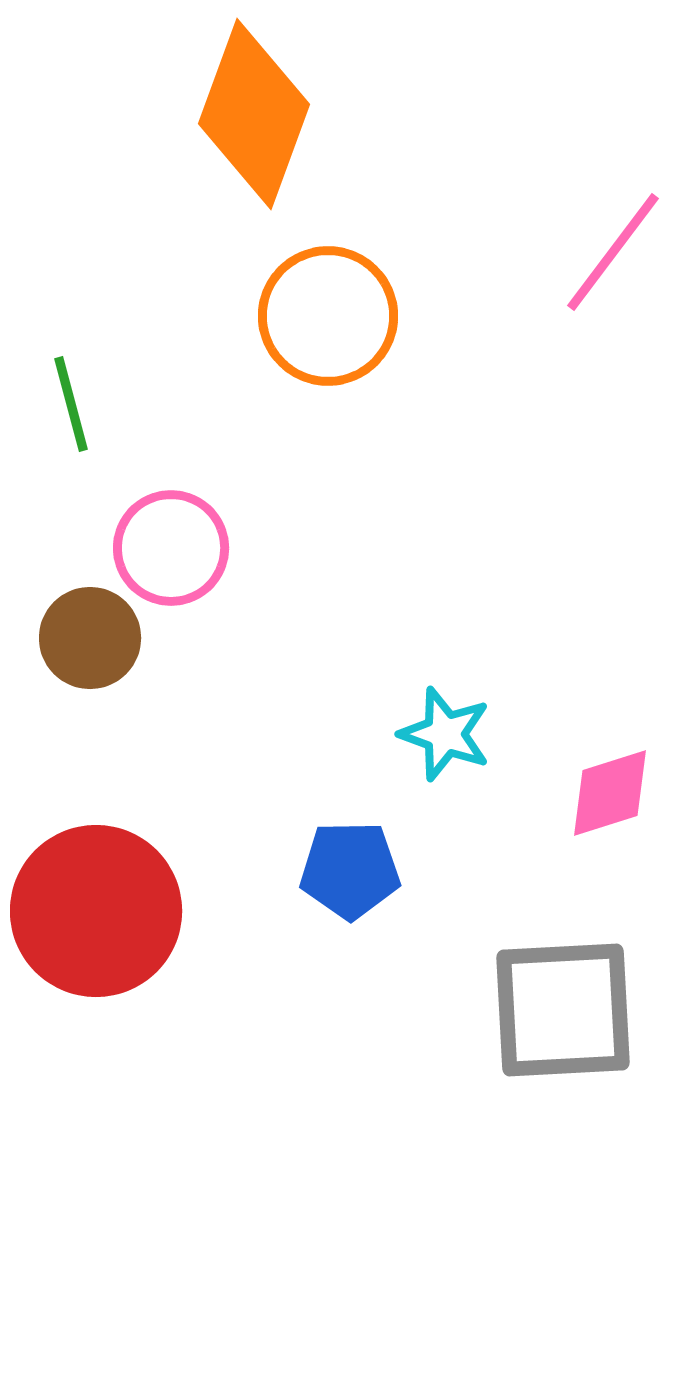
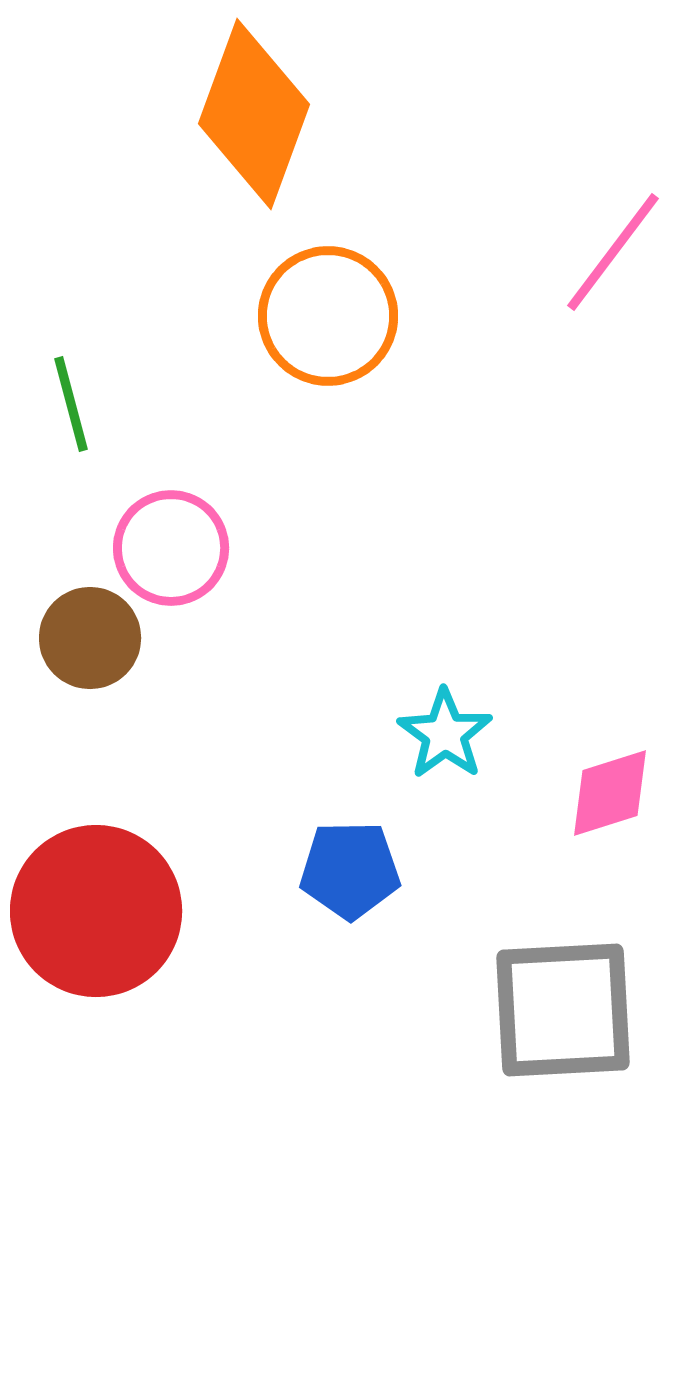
cyan star: rotated 16 degrees clockwise
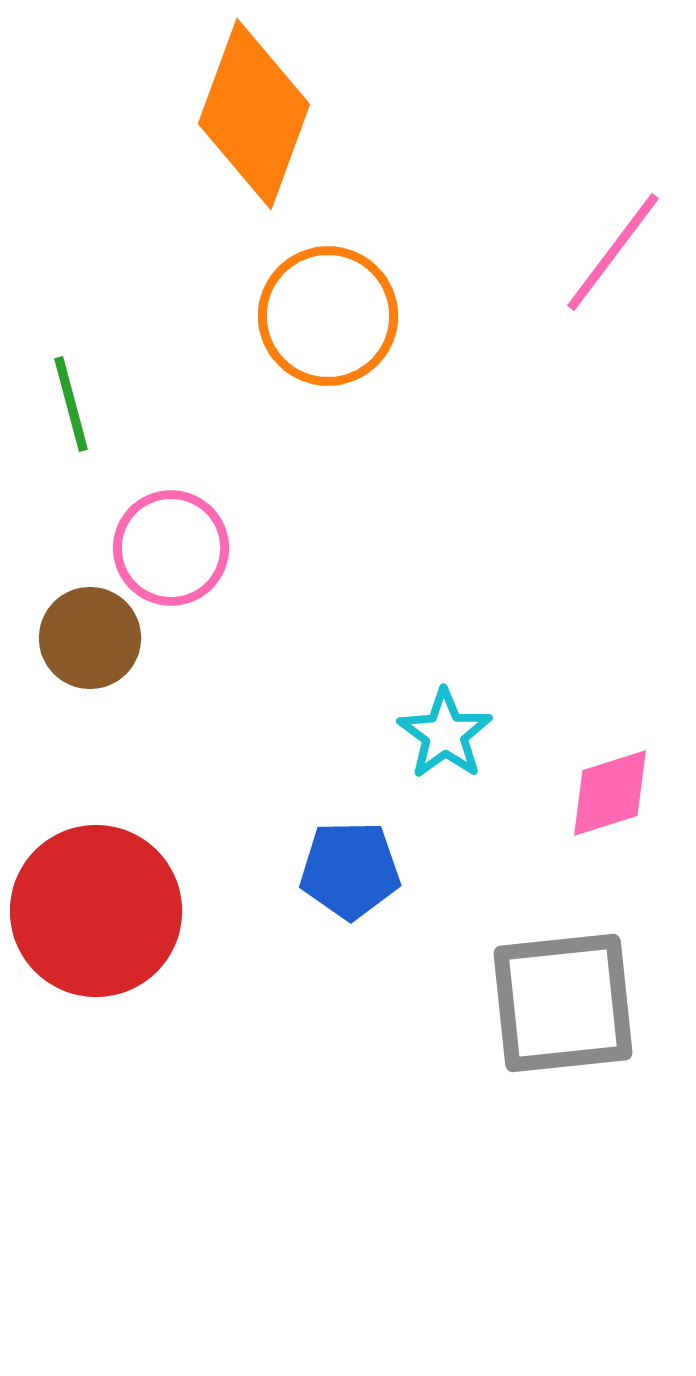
gray square: moved 7 px up; rotated 3 degrees counterclockwise
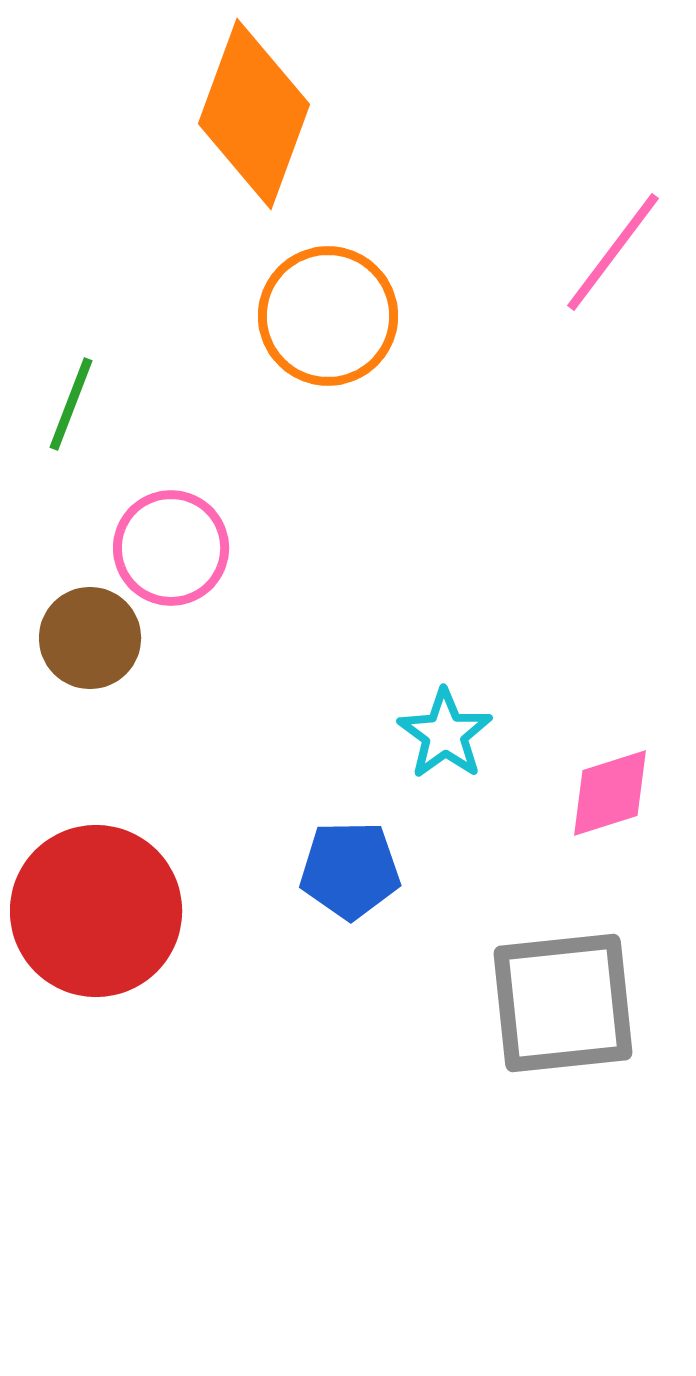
green line: rotated 36 degrees clockwise
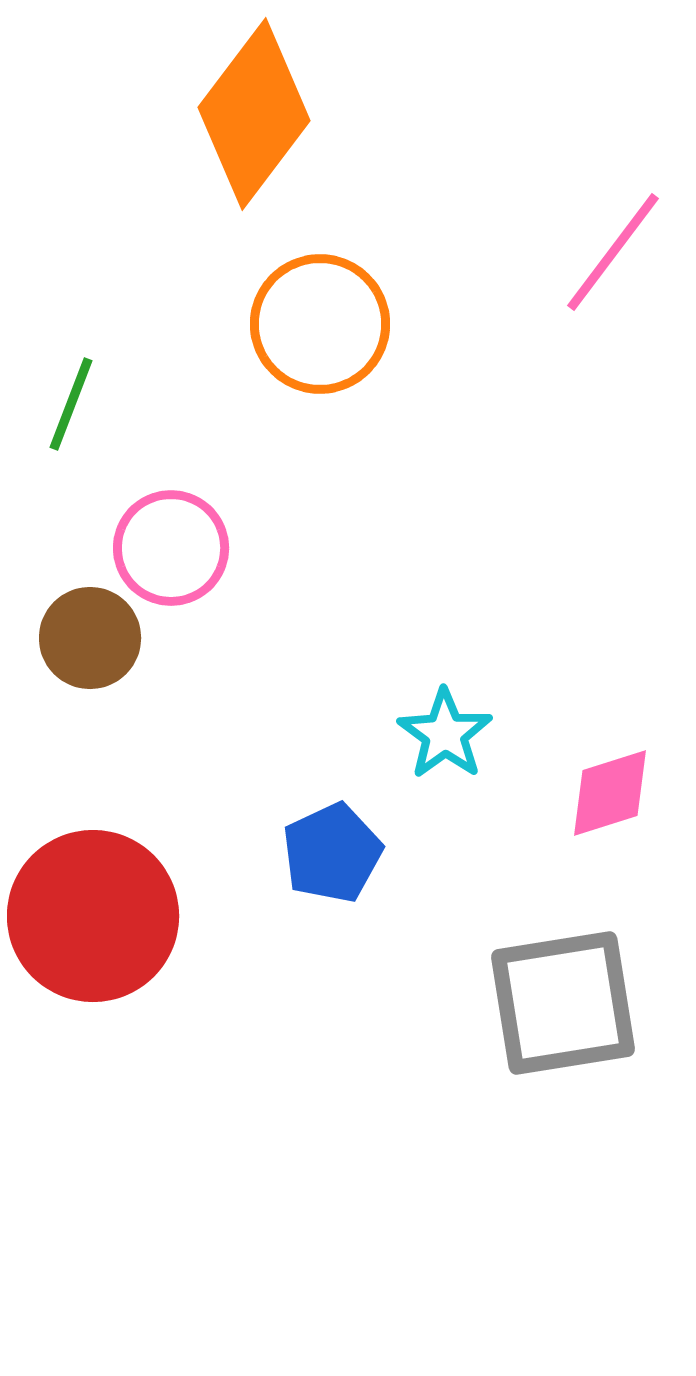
orange diamond: rotated 17 degrees clockwise
orange circle: moved 8 px left, 8 px down
blue pentagon: moved 18 px left, 17 px up; rotated 24 degrees counterclockwise
red circle: moved 3 px left, 5 px down
gray square: rotated 3 degrees counterclockwise
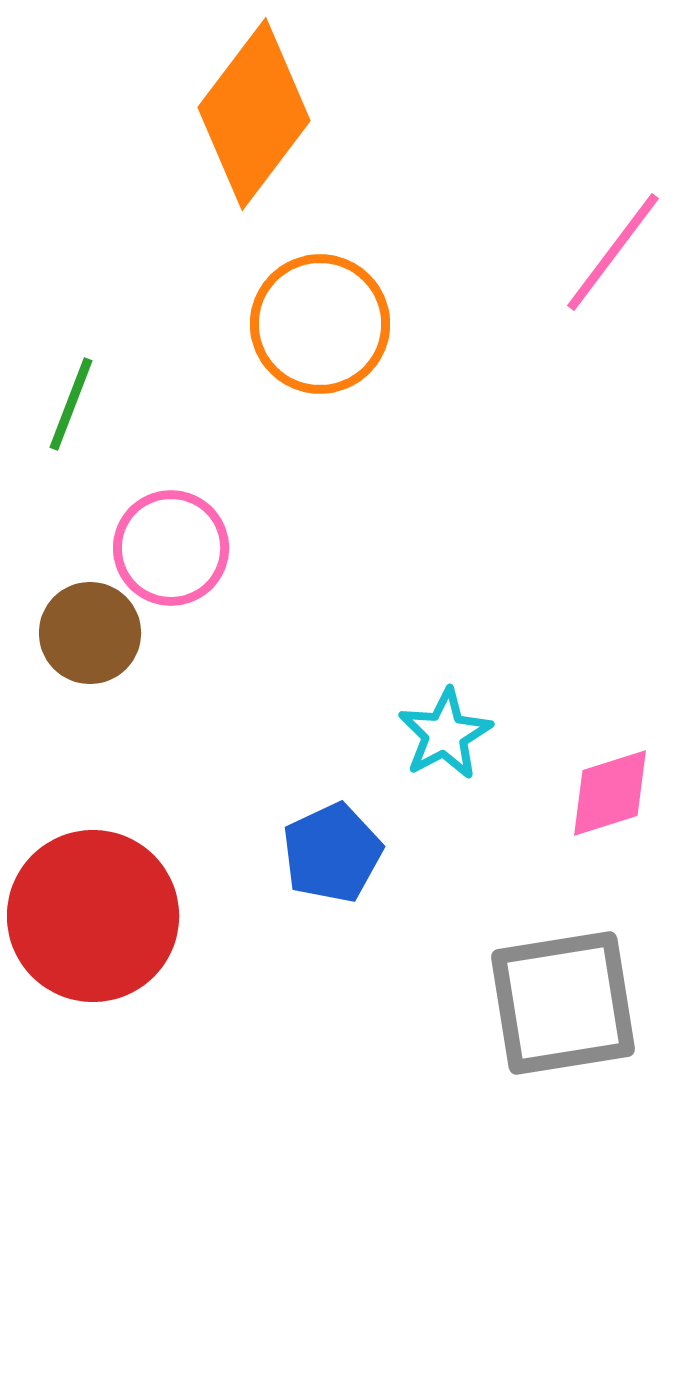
brown circle: moved 5 px up
cyan star: rotated 8 degrees clockwise
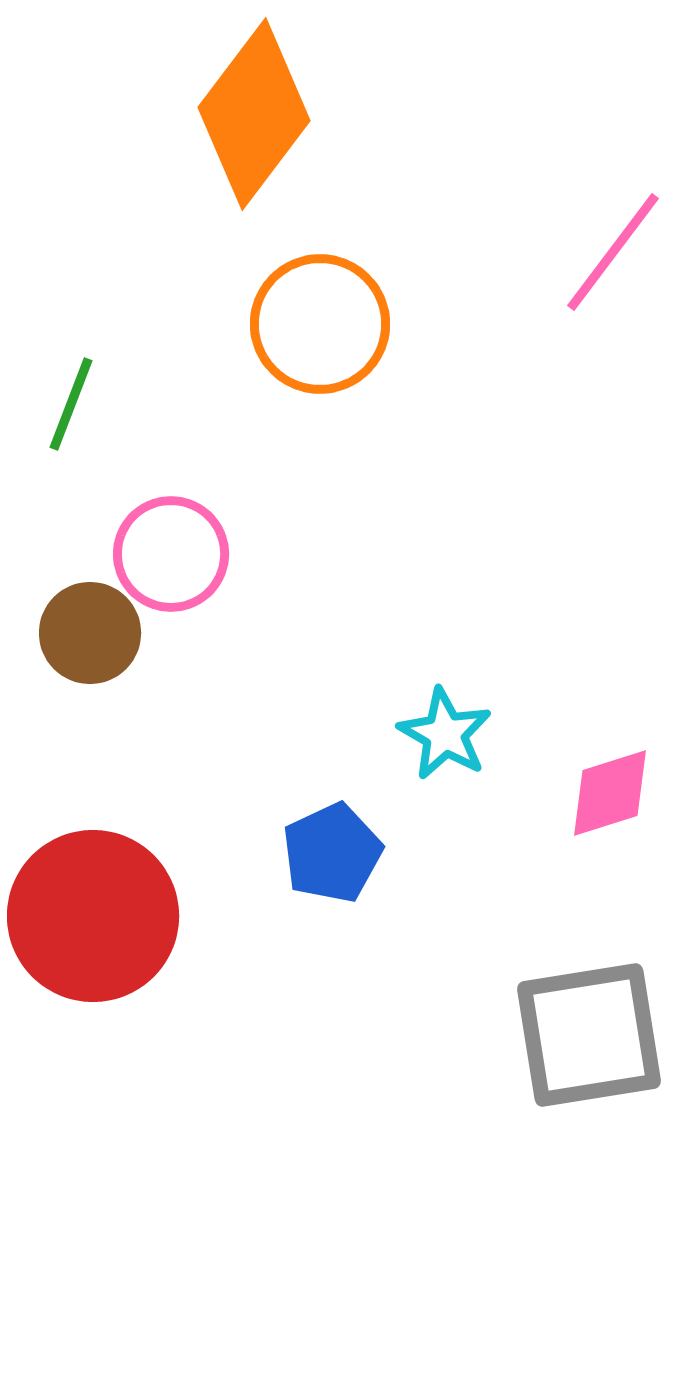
pink circle: moved 6 px down
cyan star: rotated 14 degrees counterclockwise
gray square: moved 26 px right, 32 px down
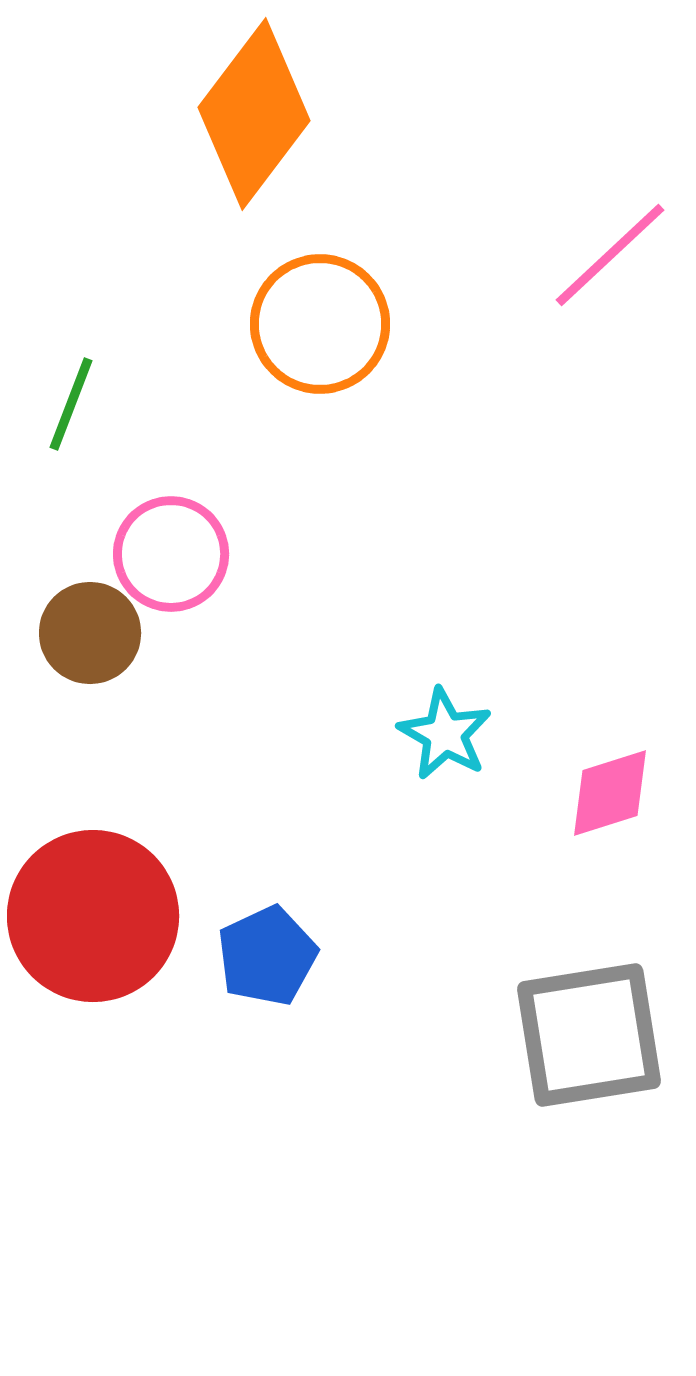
pink line: moved 3 px left, 3 px down; rotated 10 degrees clockwise
blue pentagon: moved 65 px left, 103 px down
